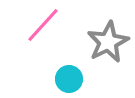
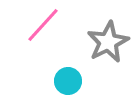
cyan circle: moved 1 px left, 2 px down
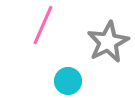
pink line: rotated 18 degrees counterclockwise
